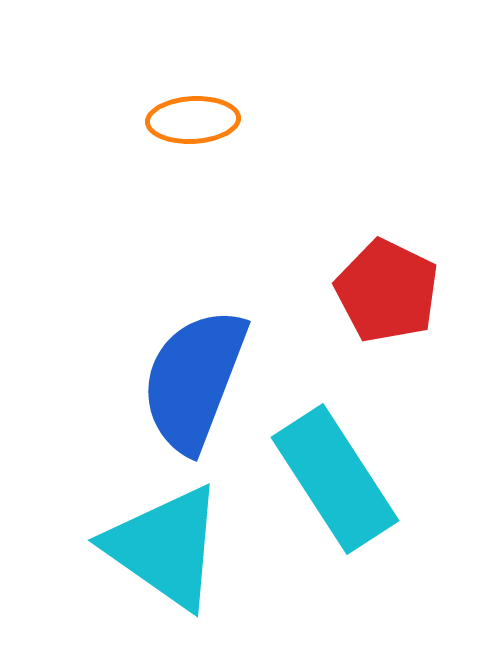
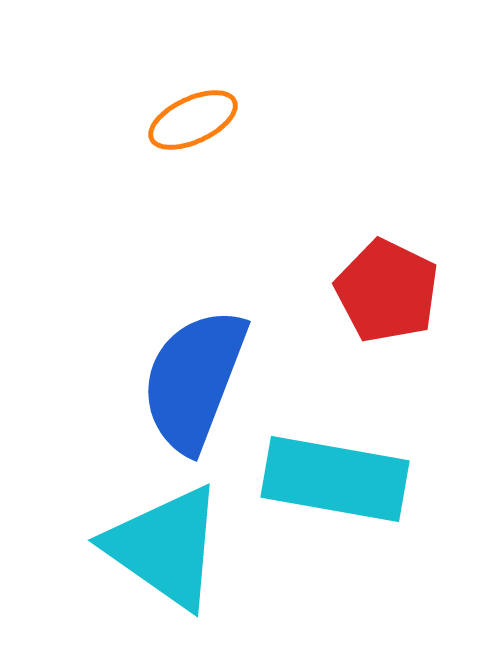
orange ellipse: rotated 22 degrees counterclockwise
cyan rectangle: rotated 47 degrees counterclockwise
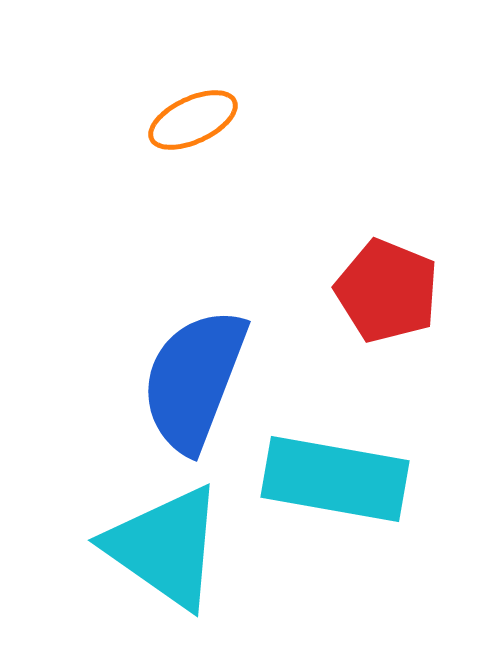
red pentagon: rotated 4 degrees counterclockwise
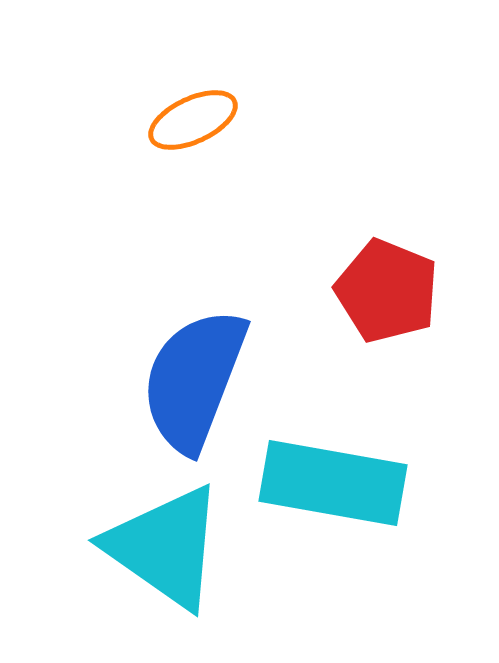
cyan rectangle: moved 2 px left, 4 px down
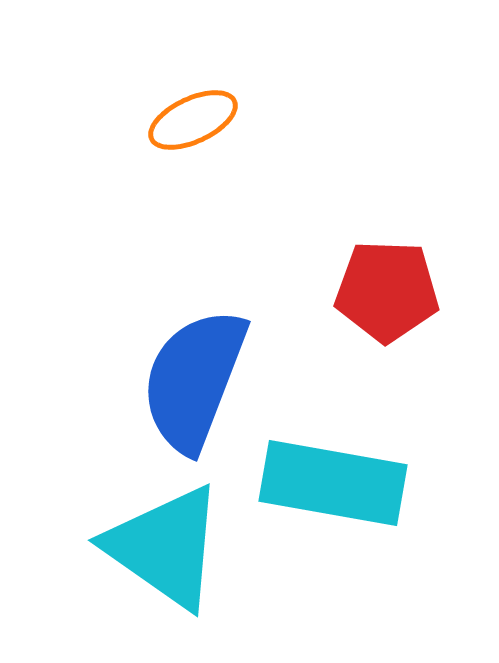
red pentagon: rotated 20 degrees counterclockwise
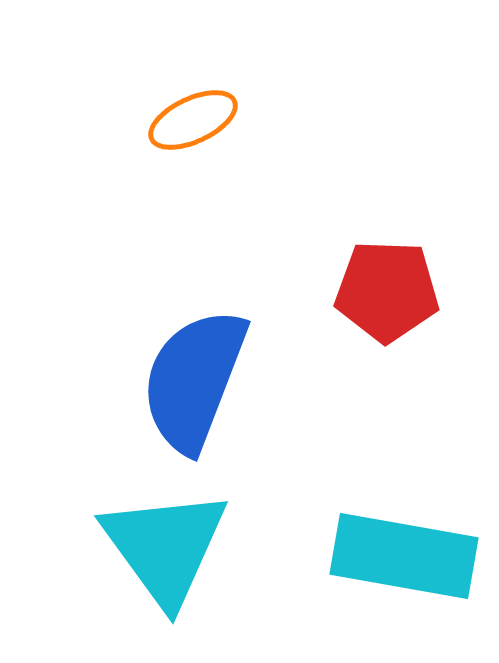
cyan rectangle: moved 71 px right, 73 px down
cyan triangle: rotated 19 degrees clockwise
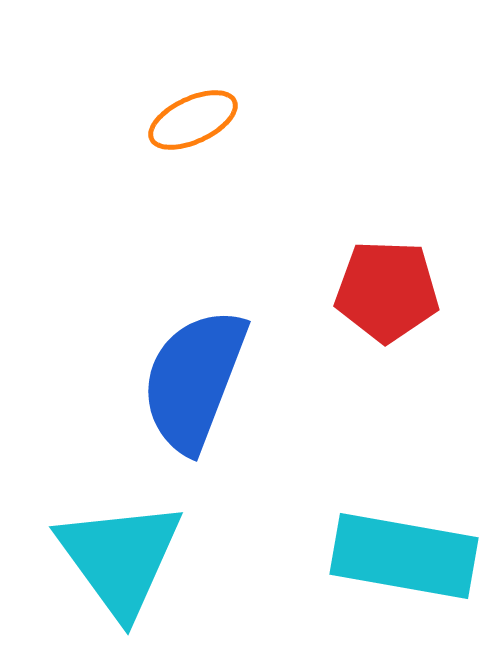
cyan triangle: moved 45 px left, 11 px down
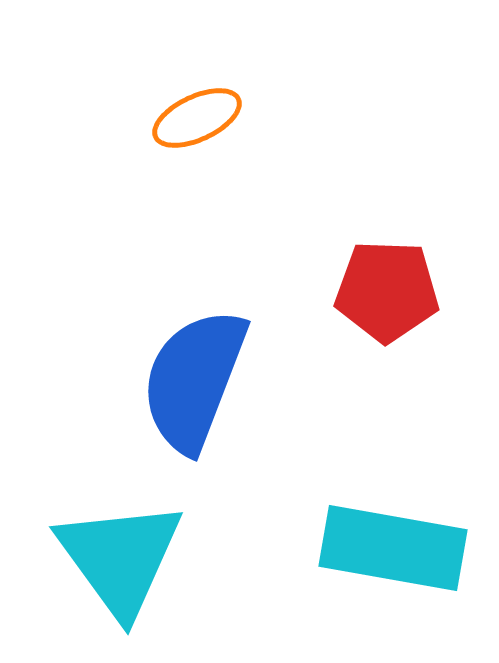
orange ellipse: moved 4 px right, 2 px up
cyan rectangle: moved 11 px left, 8 px up
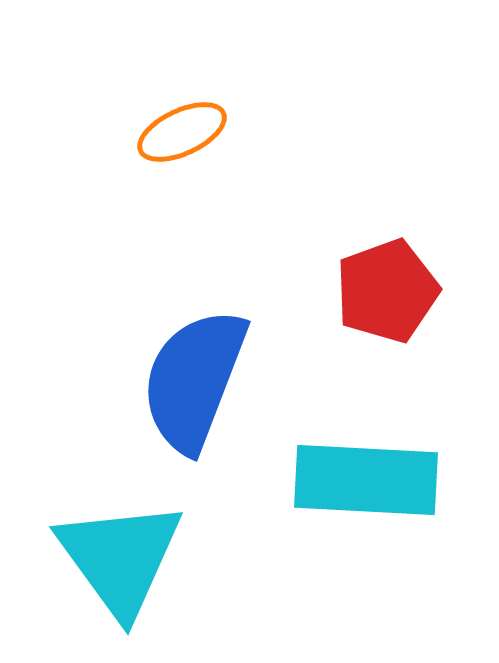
orange ellipse: moved 15 px left, 14 px down
red pentagon: rotated 22 degrees counterclockwise
cyan rectangle: moved 27 px left, 68 px up; rotated 7 degrees counterclockwise
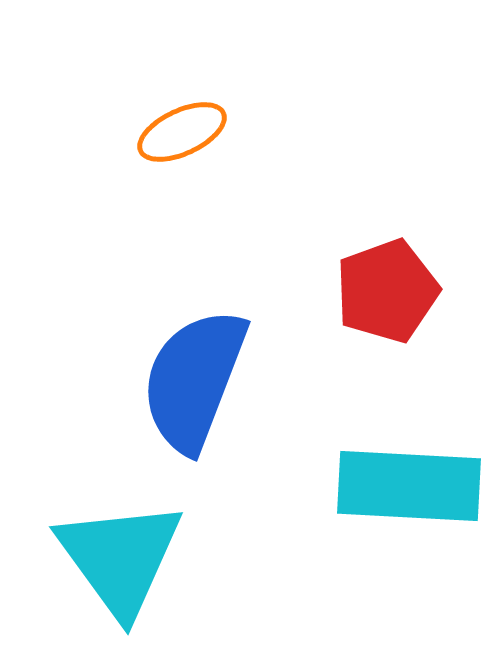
cyan rectangle: moved 43 px right, 6 px down
